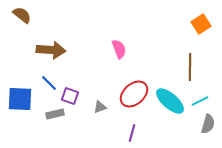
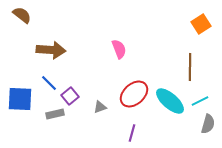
purple square: rotated 30 degrees clockwise
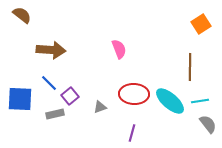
red ellipse: rotated 44 degrees clockwise
cyan line: rotated 18 degrees clockwise
gray semicircle: rotated 54 degrees counterclockwise
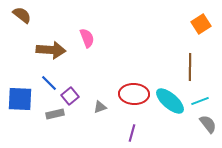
pink semicircle: moved 32 px left, 11 px up
cyan line: rotated 12 degrees counterclockwise
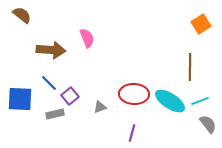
cyan ellipse: rotated 8 degrees counterclockwise
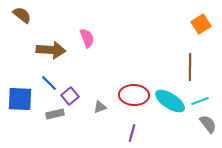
red ellipse: moved 1 px down
